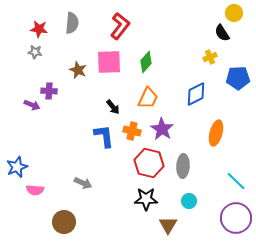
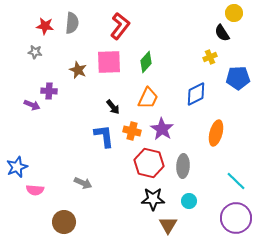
red star: moved 6 px right, 3 px up
black star: moved 7 px right
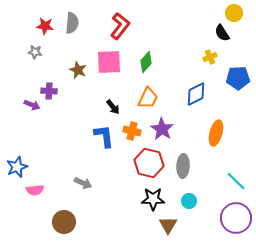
pink semicircle: rotated 12 degrees counterclockwise
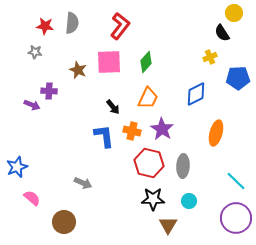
pink semicircle: moved 3 px left, 8 px down; rotated 132 degrees counterclockwise
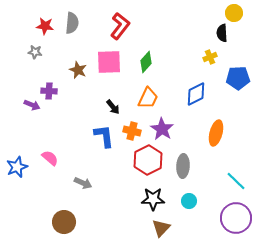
black semicircle: rotated 30 degrees clockwise
red hexagon: moved 1 px left, 3 px up; rotated 20 degrees clockwise
pink semicircle: moved 18 px right, 40 px up
brown triangle: moved 7 px left, 3 px down; rotated 12 degrees clockwise
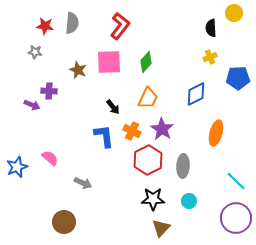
black semicircle: moved 11 px left, 5 px up
orange cross: rotated 12 degrees clockwise
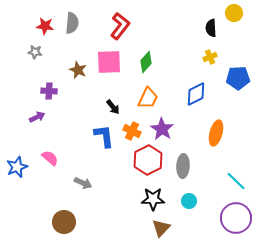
purple arrow: moved 5 px right, 12 px down; rotated 49 degrees counterclockwise
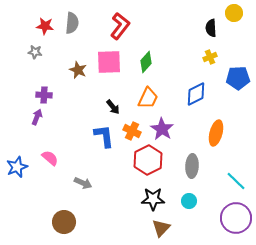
purple cross: moved 5 px left, 4 px down
purple arrow: rotated 42 degrees counterclockwise
gray ellipse: moved 9 px right
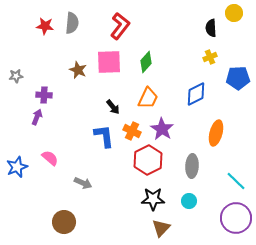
gray star: moved 19 px left, 24 px down; rotated 16 degrees counterclockwise
